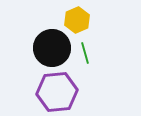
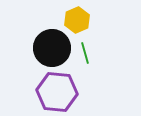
purple hexagon: rotated 12 degrees clockwise
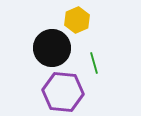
green line: moved 9 px right, 10 px down
purple hexagon: moved 6 px right
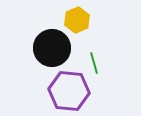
purple hexagon: moved 6 px right, 1 px up
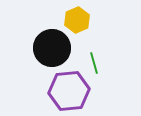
purple hexagon: rotated 12 degrees counterclockwise
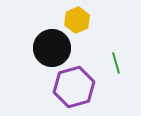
green line: moved 22 px right
purple hexagon: moved 5 px right, 4 px up; rotated 9 degrees counterclockwise
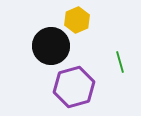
black circle: moved 1 px left, 2 px up
green line: moved 4 px right, 1 px up
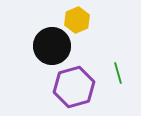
black circle: moved 1 px right
green line: moved 2 px left, 11 px down
